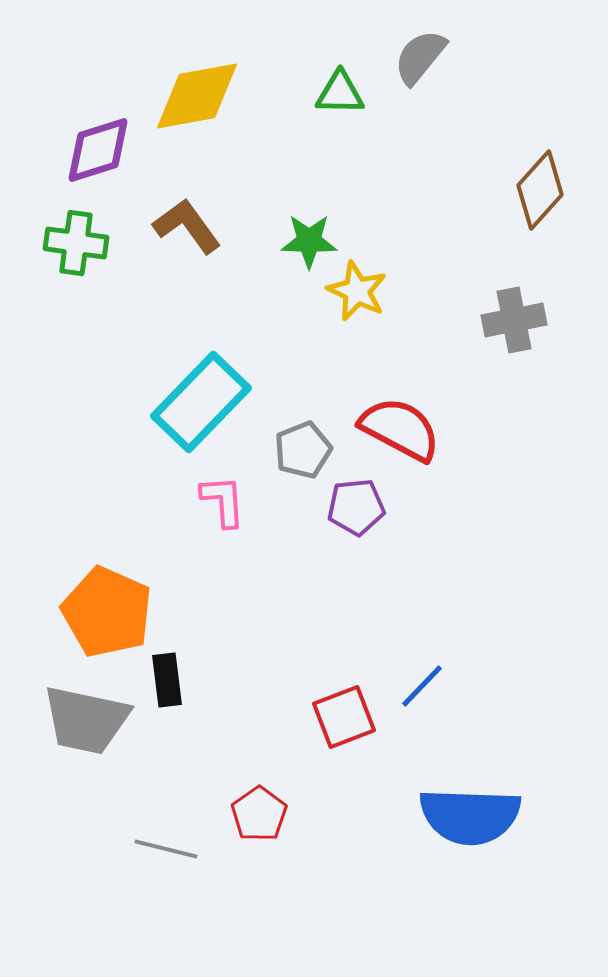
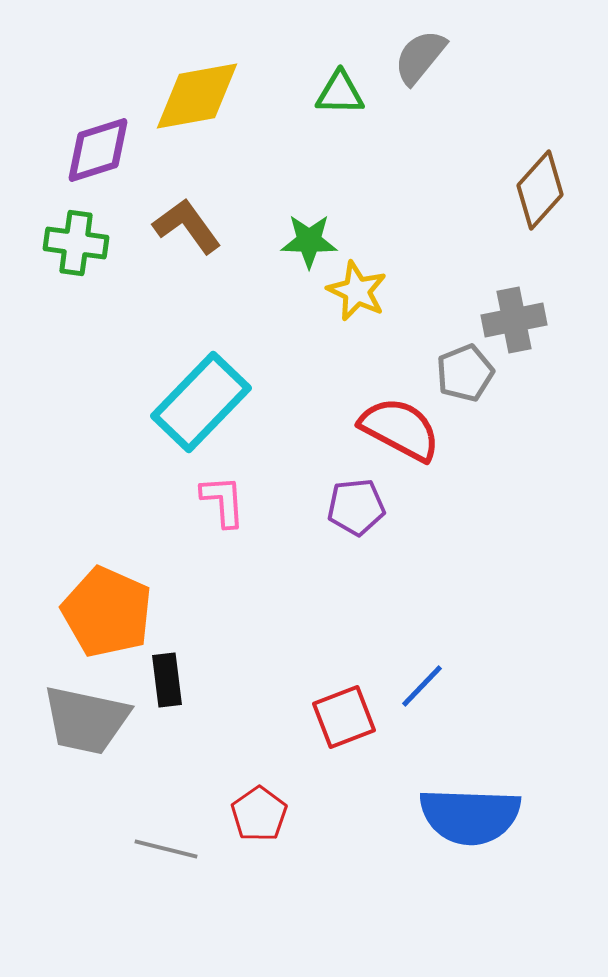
gray pentagon: moved 162 px right, 77 px up
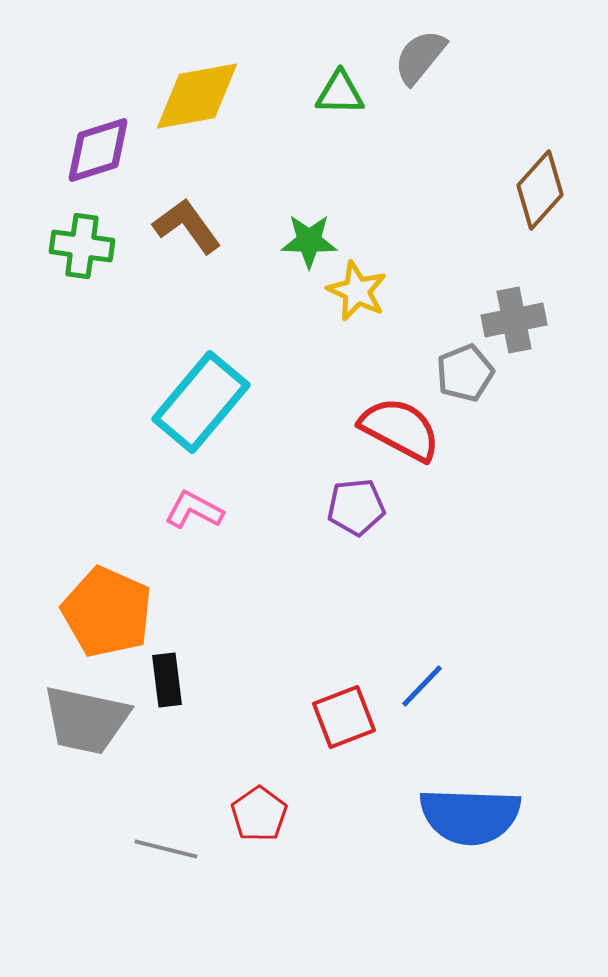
green cross: moved 6 px right, 3 px down
cyan rectangle: rotated 4 degrees counterclockwise
pink L-shape: moved 29 px left, 9 px down; rotated 58 degrees counterclockwise
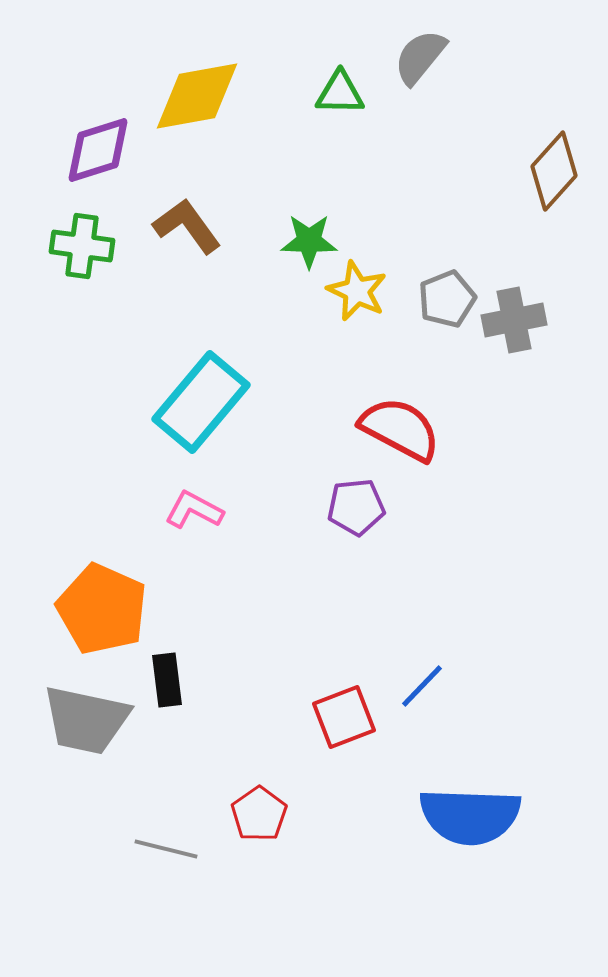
brown diamond: moved 14 px right, 19 px up
gray pentagon: moved 18 px left, 74 px up
orange pentagon: moved 5 px left, 3 px up
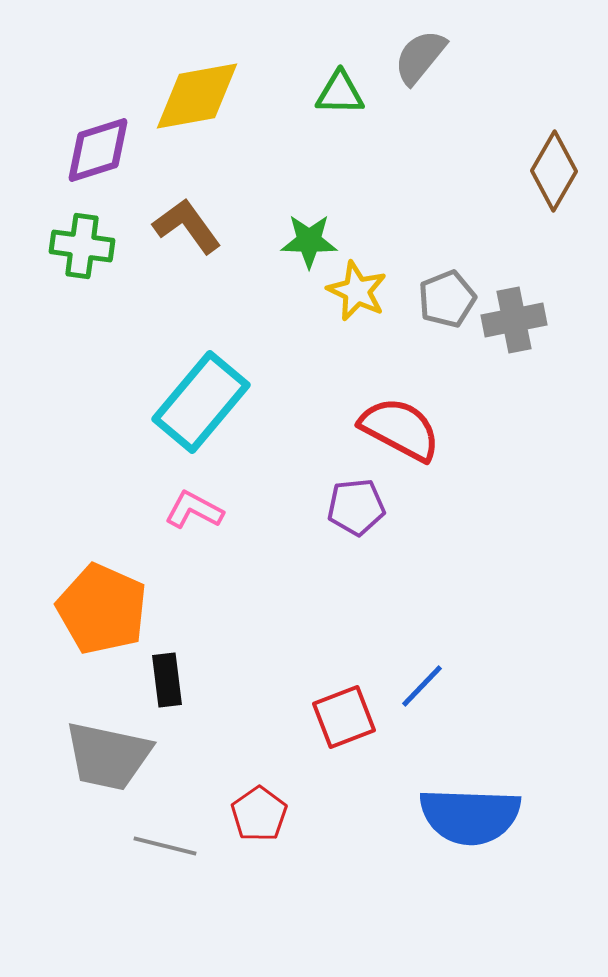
brown diamond: rotated 12 degrees counterclockwise
gray trapezoid: moved 22 px right, 36 px down
gray line: moved 1 px left, 3 px up
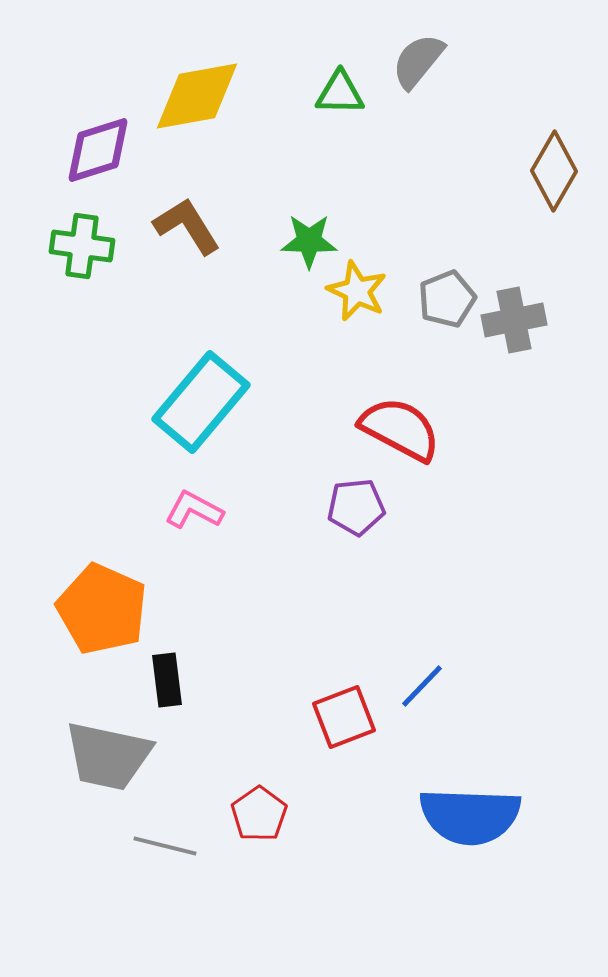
gray semicircle: moved 2 px left, 4 px down
brown L-shape: rotated 4 degrees clockwise
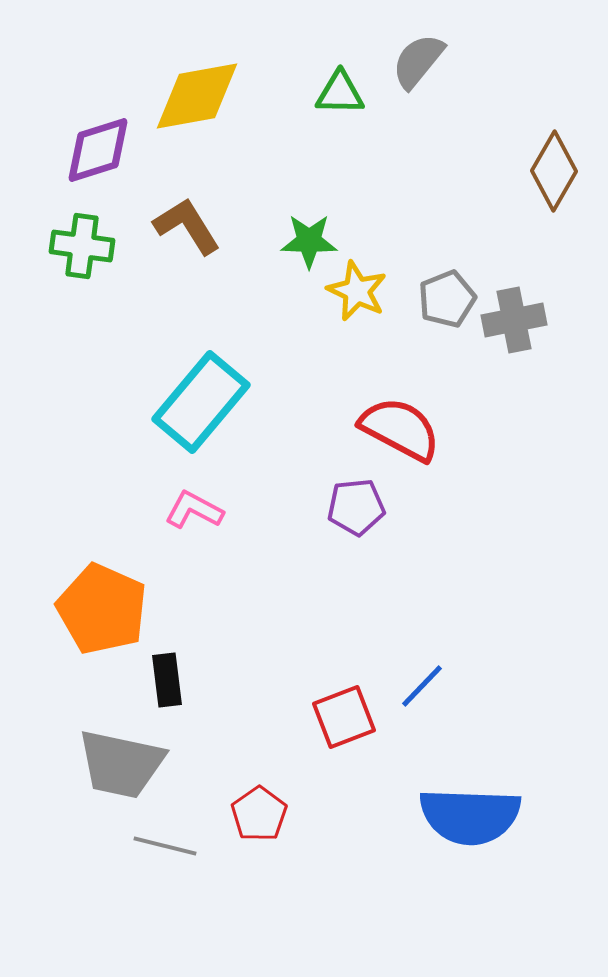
gray trapezoid: moved 13 px right, 8 px down
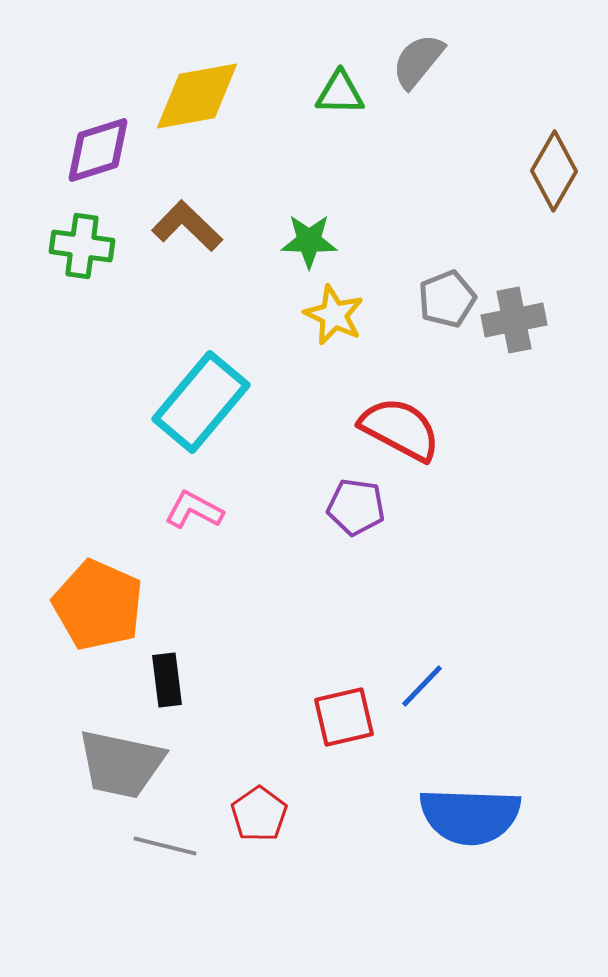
brown L-shape: rotated 14 degrees counterclockwise
yellow star: moved 23 px left, 24 px down
purple pentagon: rotated 14 degrees clockwise
orange pentagon: moved 4 px left, 4 px up
red square: rotated 8 degrees clockwise
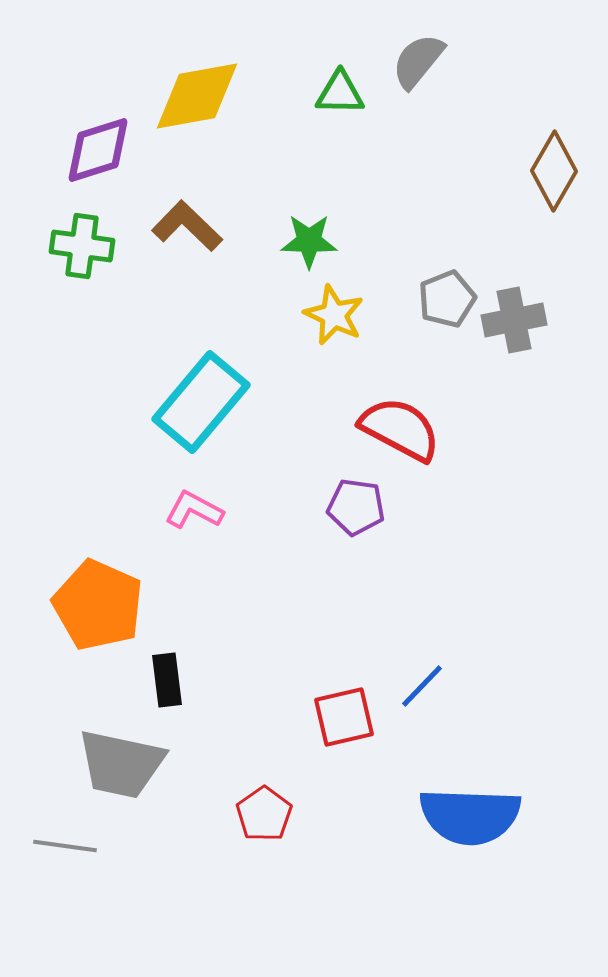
red pentagon: moved 5 px right
gray line: moved 100 px left; rotated 6 degrees counterclockwise
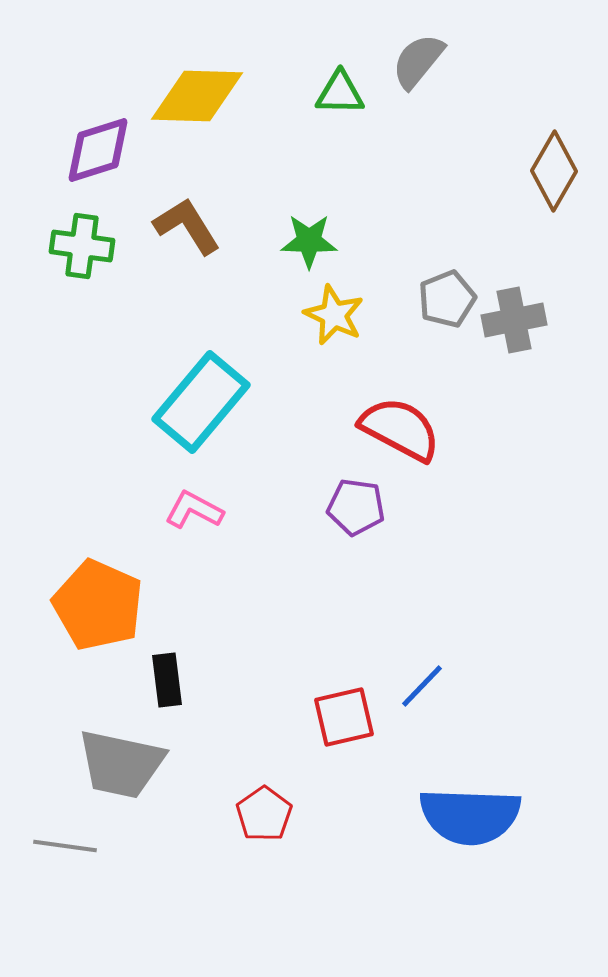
yellow diamond: rotated 12 degrees clockwise
brown L-shape: rotated 14 degrees clockwise
